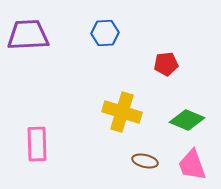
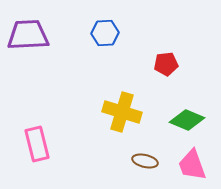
pink rectangle: rotated 12 degrees counterclockwise
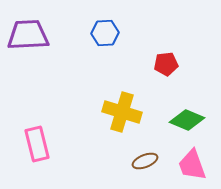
brown ellipse: rotated 35 degrees counterclockwise
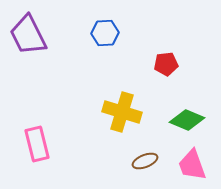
purple trapezoid: rotated 114 degrees counterclockwise
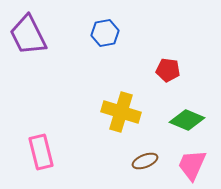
blue hexagon: rotated 8 degrees counterclockwise
red pentagon: moved 2 px right, 6 px down; rotated 15 degrees clockwise
yellow cross: moved 1 px left
pink rectangle: moved 4 px right, 8 px down
pink trapezoid: rotated 44 degrees clockwise
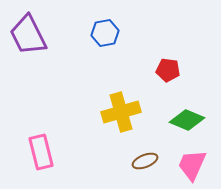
yellow cross: rotated 33 degrees counterclockwise
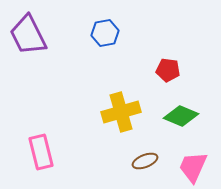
green diamond: moved 6 px left, 4 px up
pink trapezoid: moved 1 px right, 2 px down
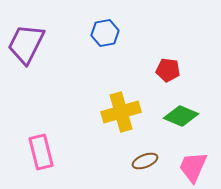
purple trapezoid: moved 2 px left, 9 px down; rotated 54 degrees clockwise
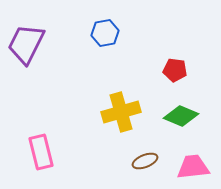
red pentagon: moved 7 px right
pink trapezoid: rotated 60 degrees clockwise
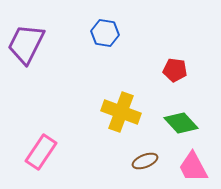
blue hexagon: rotated 20 degrees clockwise
yellow cross: rotated 36 degrees clockwise
green diamond: moved 7 px down; rotated 24 degrees clockwise
pink rectangle: rotated 48 degrees clockwise
pink trapezoid: rotated 112 degrees counterclockwise
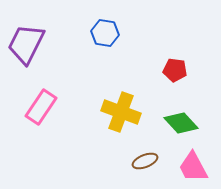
pink rectangle: moved 45 px up
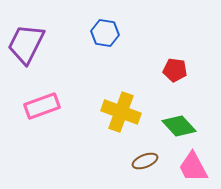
pink rectangle: moved 1 px right, 1 px up; rotated 36 degrees clockwise
green diamond: moved 2 px left, 3 px down
